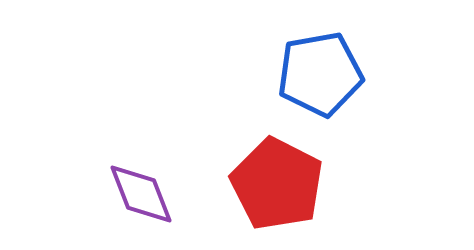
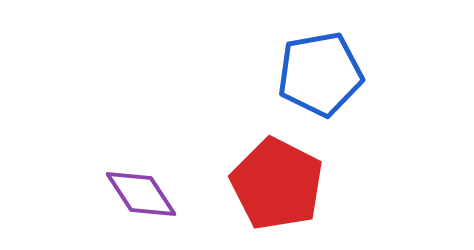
purple diamond: rotated 12 degrees counterclockwise
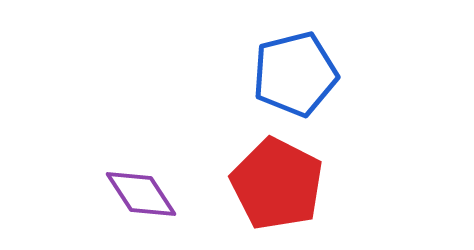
blue pentagon: moved 25 px left; rotated 4 degrees counterclockwise
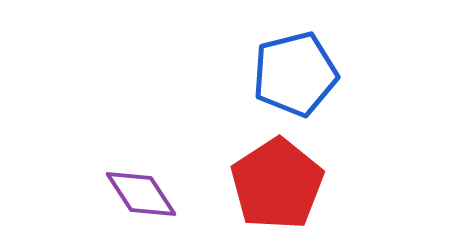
red pentagon: rotated 12 degrees clockwise
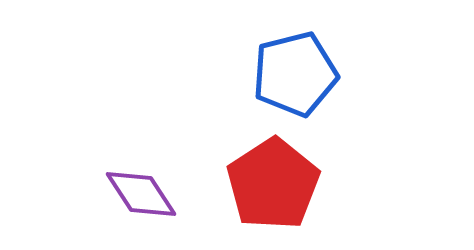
red pentagon: moved 4 px left
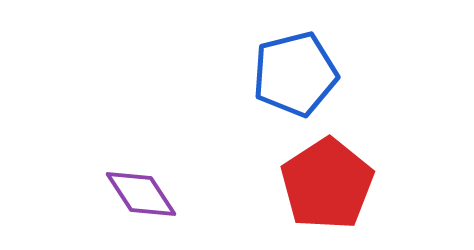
red pentagon: moved 54 px right
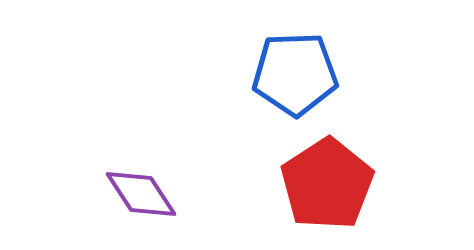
blue pentagon: rotated 12 degrees clockwise
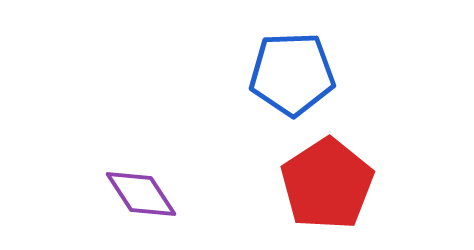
blue pentagon: moved 3 px left
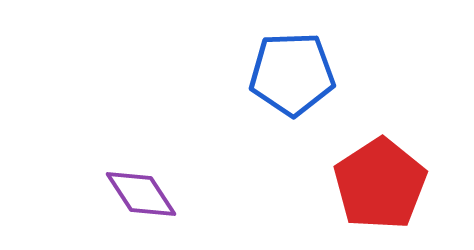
red pentagon: moved 53 px right
